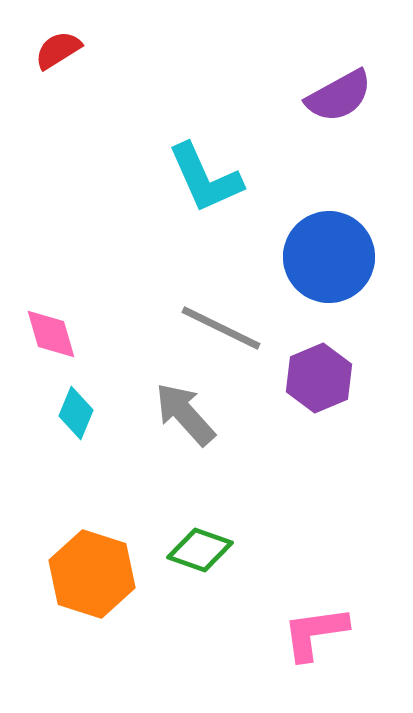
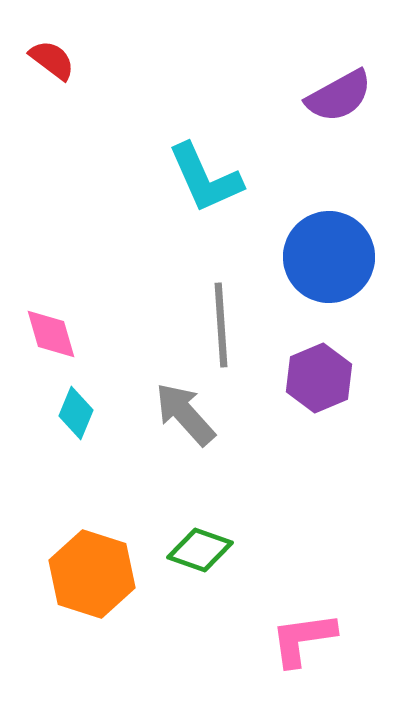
red semicircle: moved 6 px left, 10 px down; rotated 69 degrees clockwise
gray line: moved 3 px up; rotated 60 degrees clockwise
pink L-shape: moved 12 px left, 6 px down
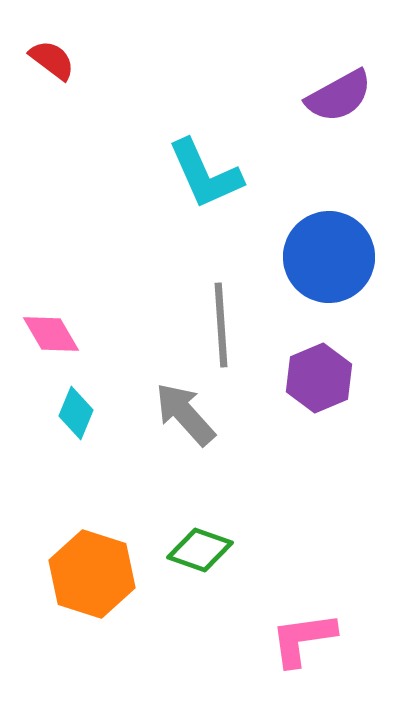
cyan L-shape: moved 4 px up
pink diamond: rotated 14 degrees counterclockwise
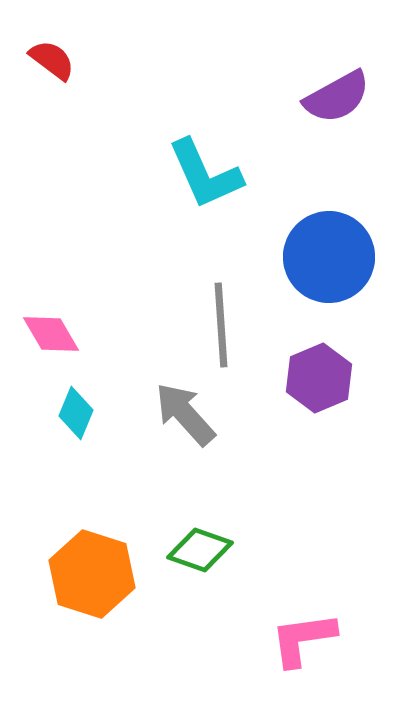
purple semicircle: moved 2 px left, 1 px down
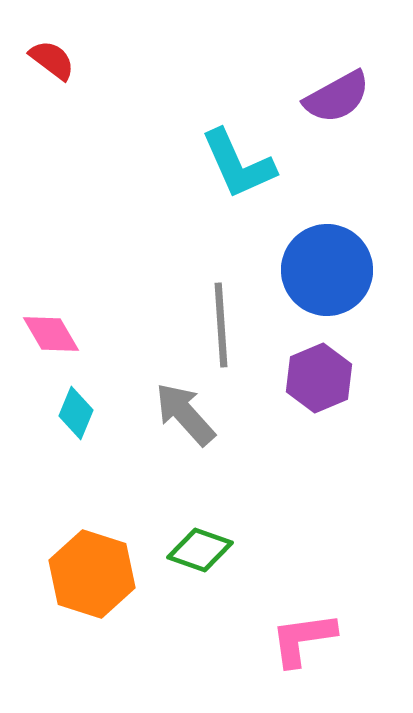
cyan L-shape: moved 33 px right, 10 px up
blue circle: moved 2 px left, 13 px down
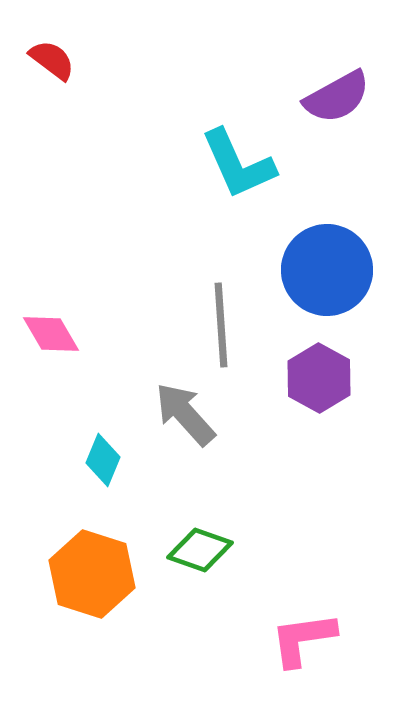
purple hexagon: rotated 8 degrees counterclockwise
cyan diamond: moved 27 px right, 47 px down
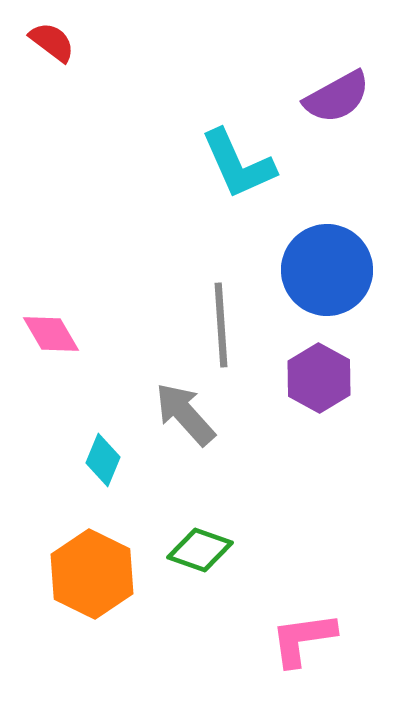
red semicircle: moved 18 px up
orange hexagon: rotated 8 degrees clockwise
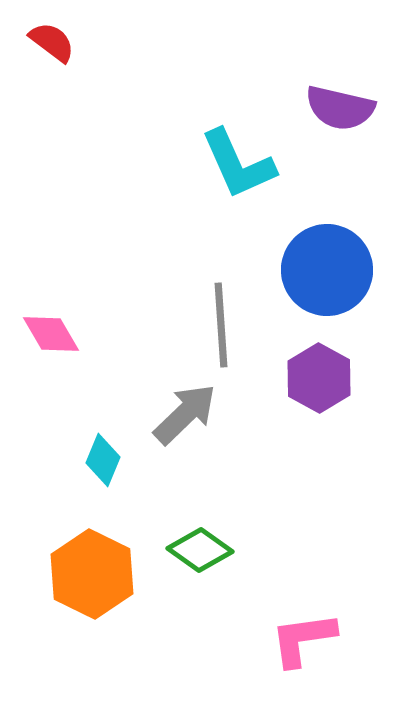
purple semicircle: moved 3 px right, 11 px down; rotated 42 degrees clockwise
gray arrow: rotated 88 degrees clockwise
green diamond: rotated 16 degrees clockwise
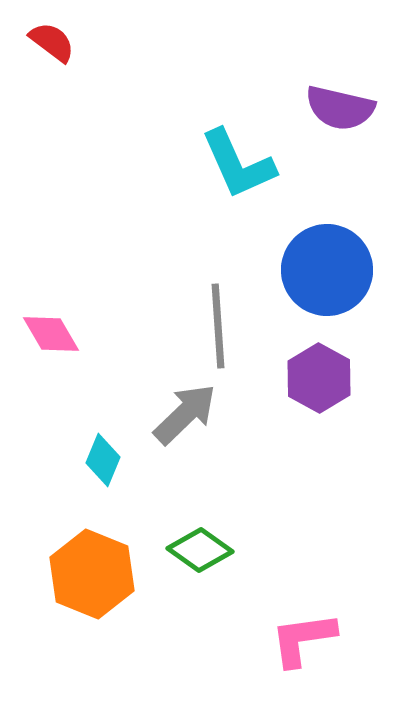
gray line: moved 3 px left, 1 px down
orange hexagon: rotated 4 degrees counterclockwise
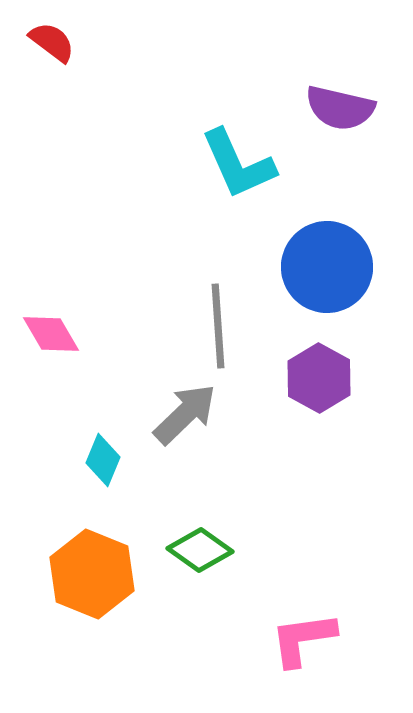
blue circle: moved 3 px up
